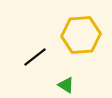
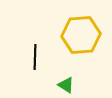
black line: rotated 50 degrees counterclockwise
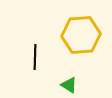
green triangle: moved 3 px right
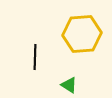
yellow hexagon: moved 1 px right, 1 px up
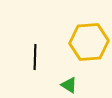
yellow hexagon: moved 7 px right, 8 px down
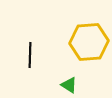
black line: moved 5 px left, 2 px up
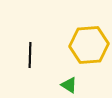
yellow hexagon: moved 3 px down
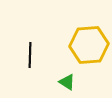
green triangle: moved 2 px left, 3 px up
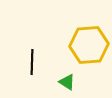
black line: moved 2 px right, 7 px down
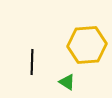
yellow hexagon: moved 2 px left
